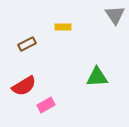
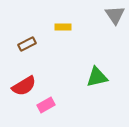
green triangle: rotated 10 degrees counterclockwise
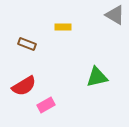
gray triangle: rotated 25 degrees counterclockwise
brown rectangle: rotated 48 degrees clockwise
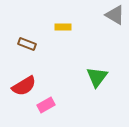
green triangle: rotated 40 degrees counterclockwise
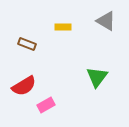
gray triangle: moved 9 px left, 6 px down
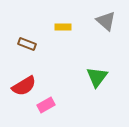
gray triangle: rotated 10 degrees clockwise
